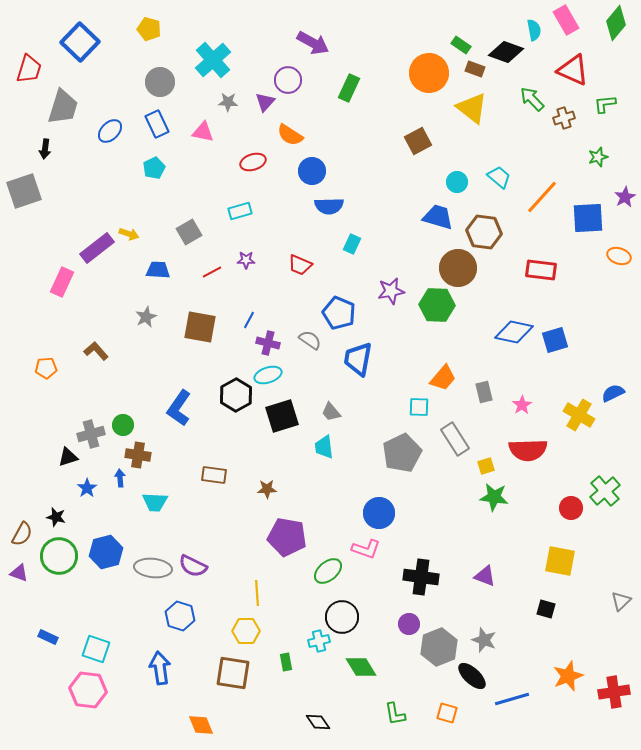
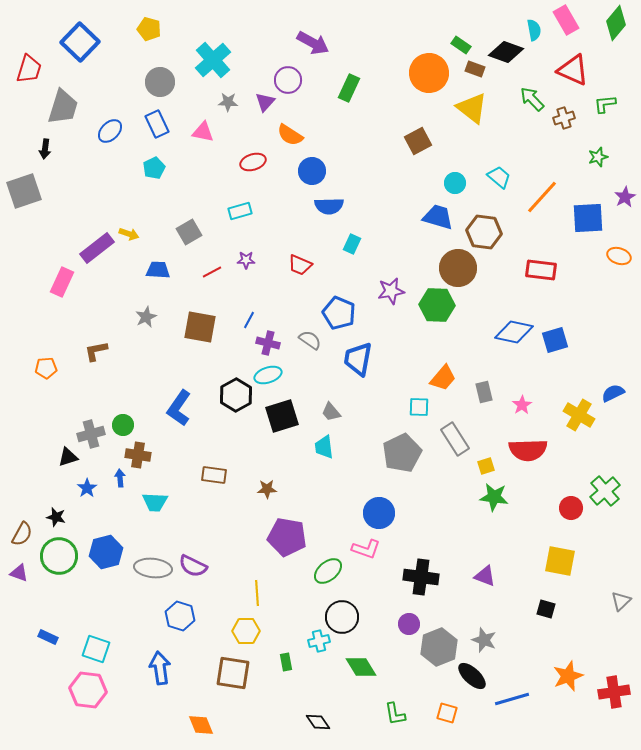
cyan circle at (457, 182): moved 2 px left, 1 px down
brown L-shape at (96, 351): rotated 60 degrees counterclockwise
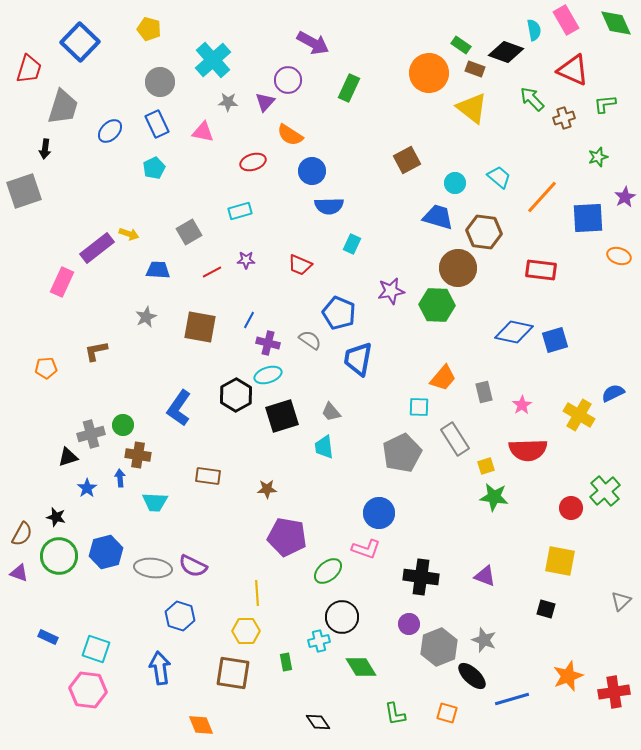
green diamond at (616, 23): rotated 64 degrees counterclockwise
brown square at (418, 141): moved 11 px left, 19 px down
brown rectangle at (214, 475): moved 6 px left, 1 px down
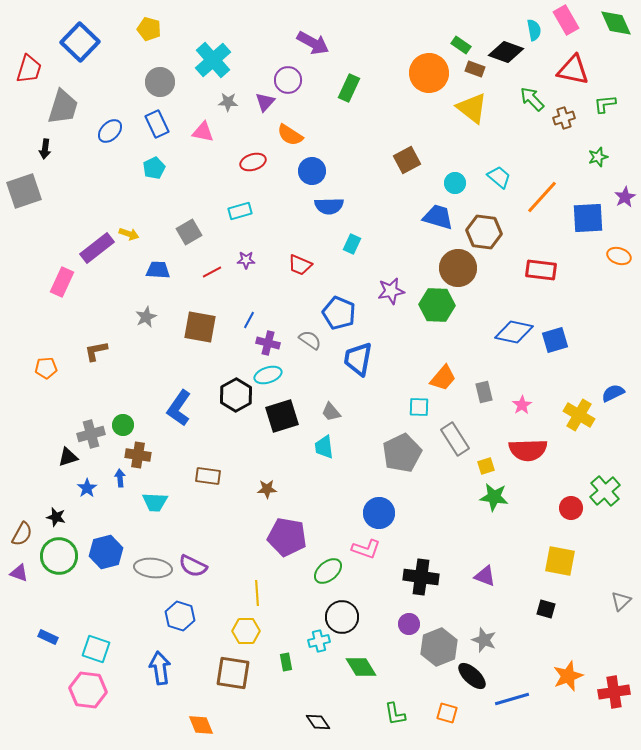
red triangle at (573, 70): rotated 12 degrees counterclockwise
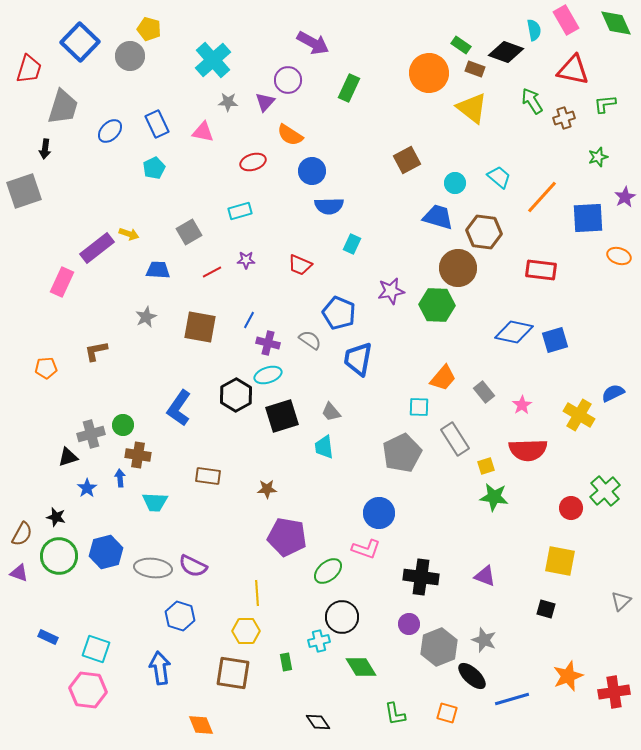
gray circle at (160, 82): moved 30 px left, 26 px up
green arrow at (532, 99): moved 2 px down; rotated 12 degrees clockwise
gray rectangle at (484, 392): rotated 25 degrees counterclockwise
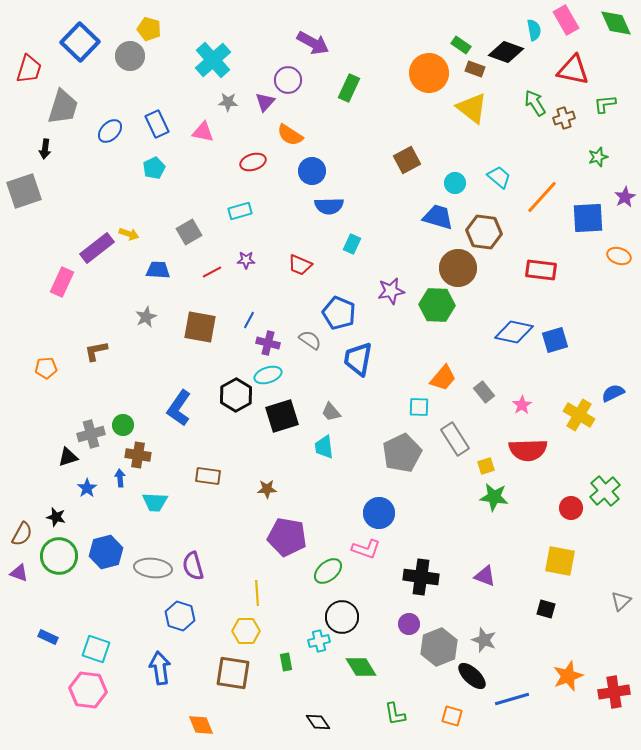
green arrow at (532, 101): moved 3 px right, 2 px down
purple semicircle at (193, 566): rotated 48 degrees clockwise
orange square at (447, 713): moved 5 px right, 3 px down
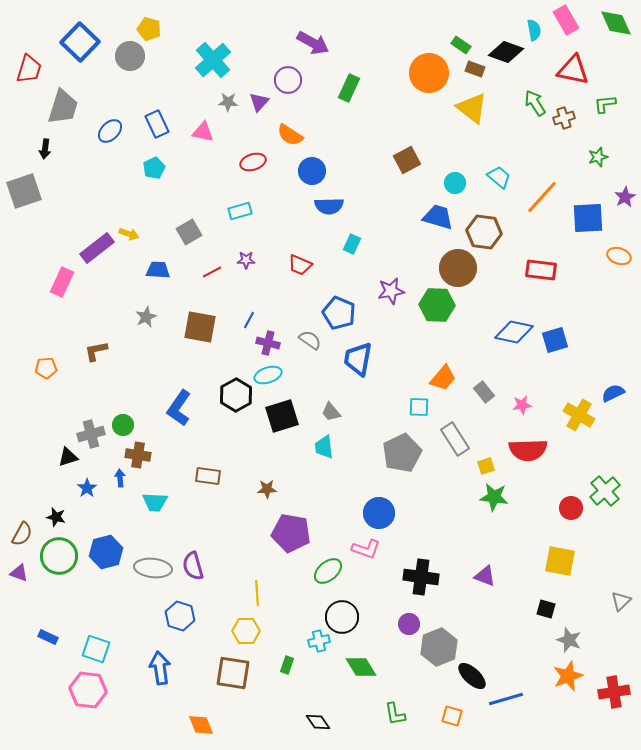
purple triangle at (265, 102): moved 6 px left
pink star at (522, 405): rotated 24 degrees clockwise
purple pentagon at (287, 537): moved 4 px right, 4 px up
gray star at (484, 640): moved 85 px right
green rectangle at (286, 662): moved 1 px right, 3 px down; rotated 30 degrees clockwise
blue line at (512, 699): moved 6 px left
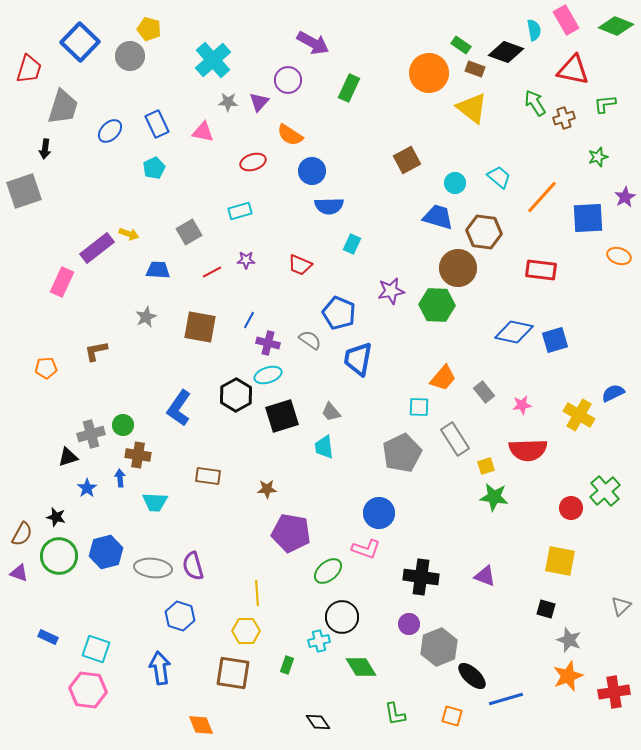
green diamond at (616, 23): moved 3 px down; rotated 44 degrees counterclockwise
gray triangle at (621, 601): moved 5 px down
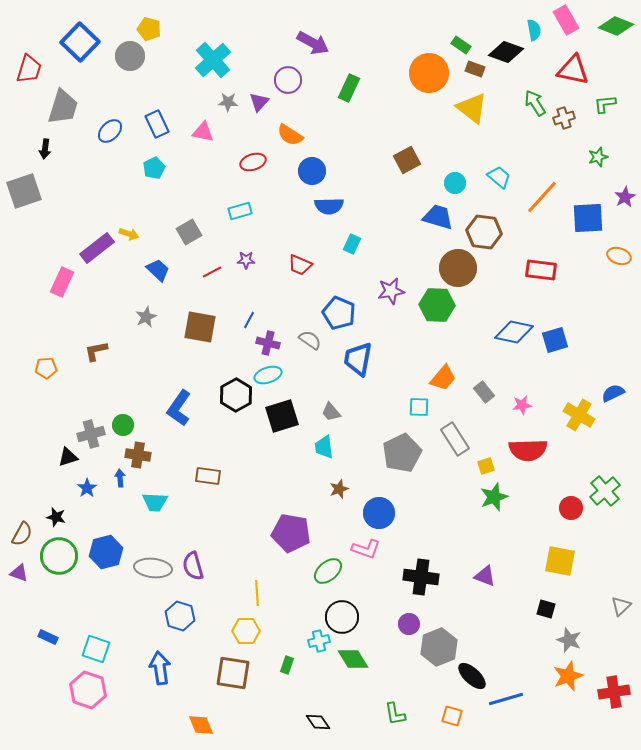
blue trapezoid at (158, 270): rotated 40 degrees clockwise
brown star at (267, 489): moved 72 px right; rotated 18 degrees counterclockwise
green star at (494, 497): rotated 28 degrees counterclockwise
green diamond at (361, 667): moved 8 px left, 8 px up
pink hexagon at (88, 690): rotated 12 degrees clockwise
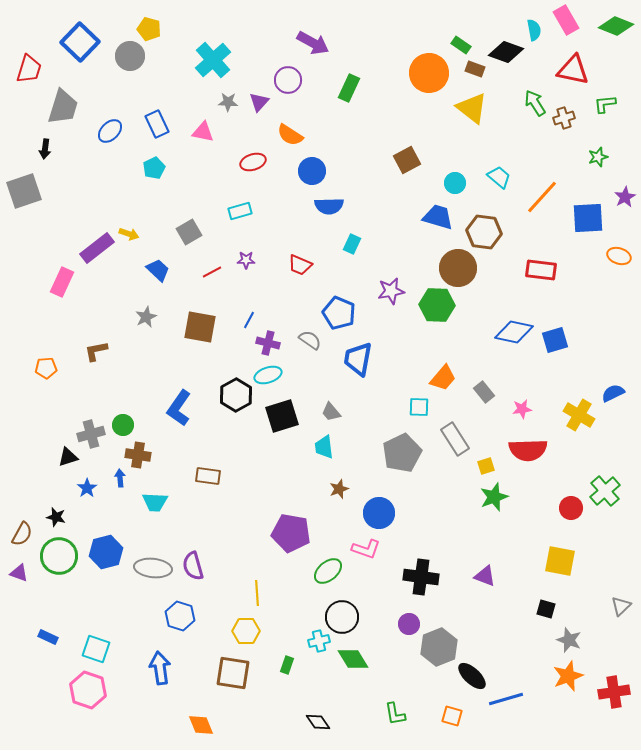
pink star at (522, 405): moved 4 px down
